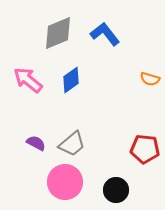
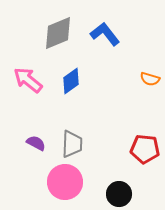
blue diamond: moved 1 px down
gray trapezoid: rotated 48 degrees counterclockwise
black circle: moved 3 px right, 4 px down
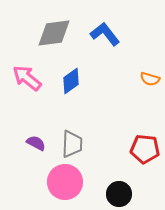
gray diamond: moved 4 px left; rotated 15 degrees clockwise
pink arrow: moved 1 px left, 2 px up
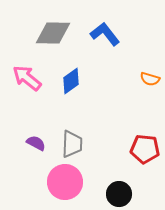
gray diamond: moved 1 px left; rotated 9 degrees clockwise
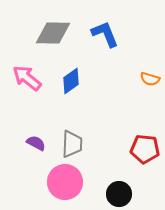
blue L-shape: rotated 16 degrees clockwise
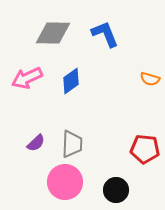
pink arrow: rotated 64 degrees counterclockwise
purple semicircle: rotated 108 degrees clockwise
black circle: moved 3 px left, 4 px up
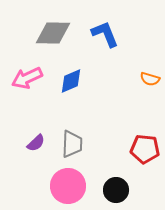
blue diamond: rotated 12 degrees clockwise
pink circle: moved 3 px right, 4 px down
